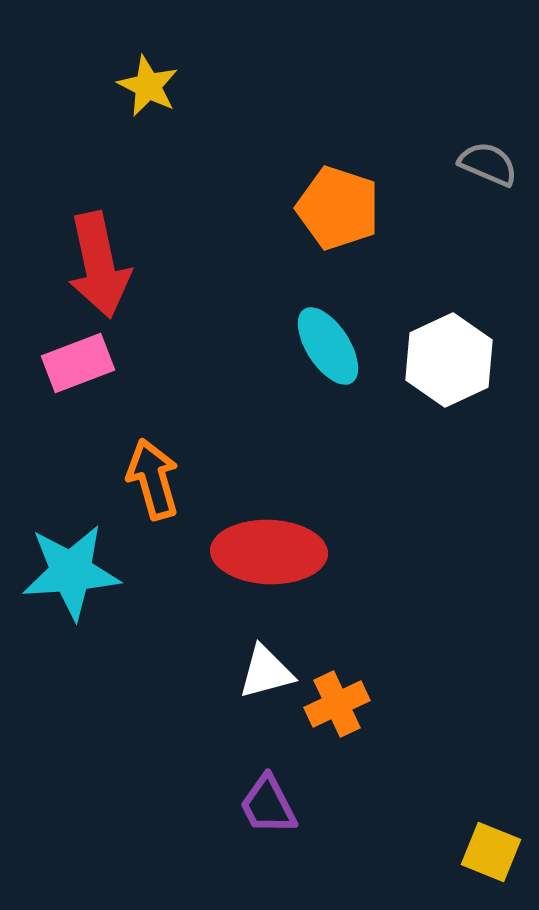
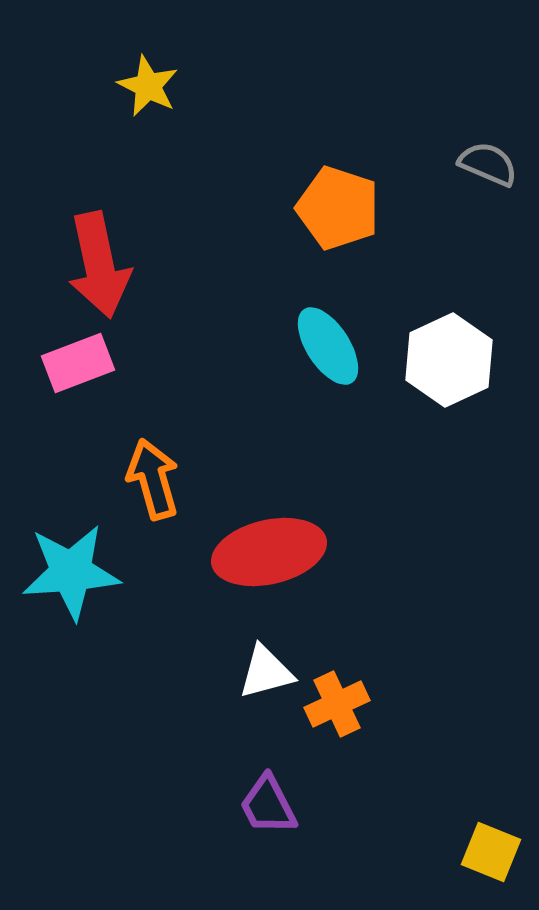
red ellipse: rotated 15 degrees counterclockwise
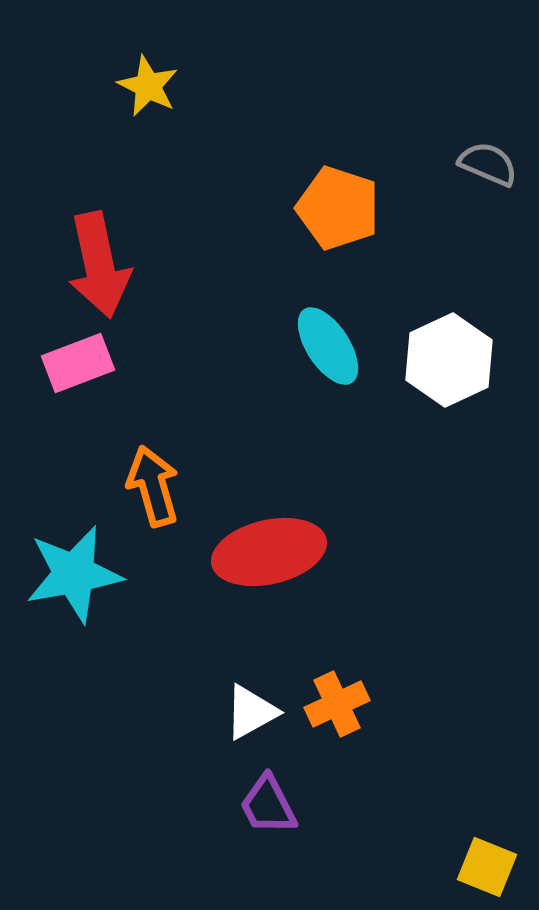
orange arrow: moved 7 px down
cyan star: moved 3 px right, 2 px down; rotated 6 degrees counterclockwise
white triangle: moved 15 px left, 40 px down; rotated 14 degrees counterclockwise
yellow square: moved 4 px left, 15 px down
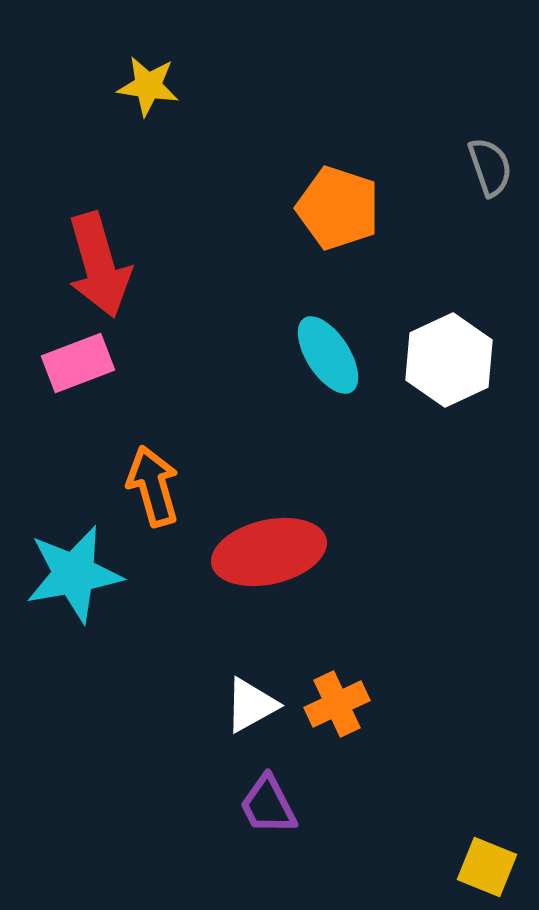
yellow star: rotated 18 degrees counterclockwise
gray semicircle: moved 2 px right, 3 px down; rotated 48 degrees clockwise
red arrow: rotated 4 degrees counterclockwise
cyan ellipse: moved 9 px down
white triangle: moved 7 px up
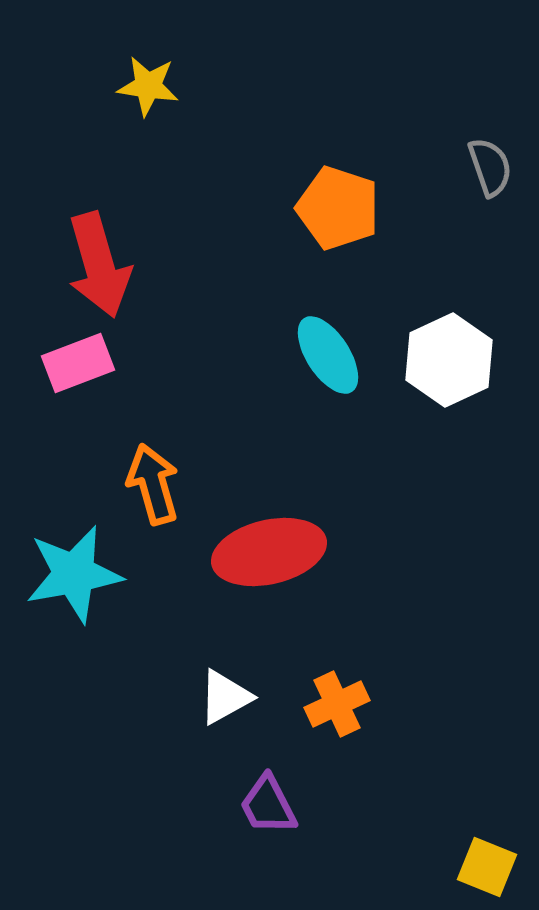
orange arrow: moved 2 px up
white triangle: moved 26 px left, 8 px up
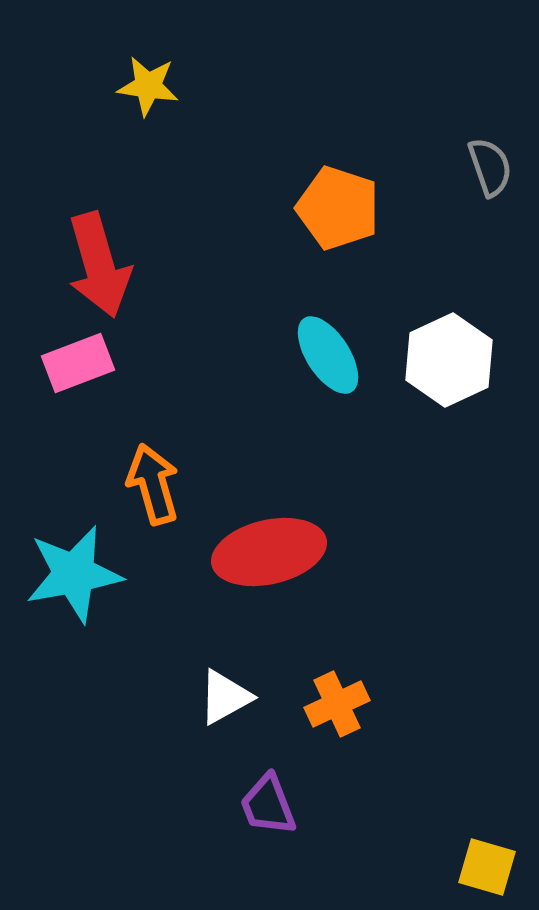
purple trapezoid: rotated 6 degrees clockwise
yellow square: rotated 6 degrees counterclockwise
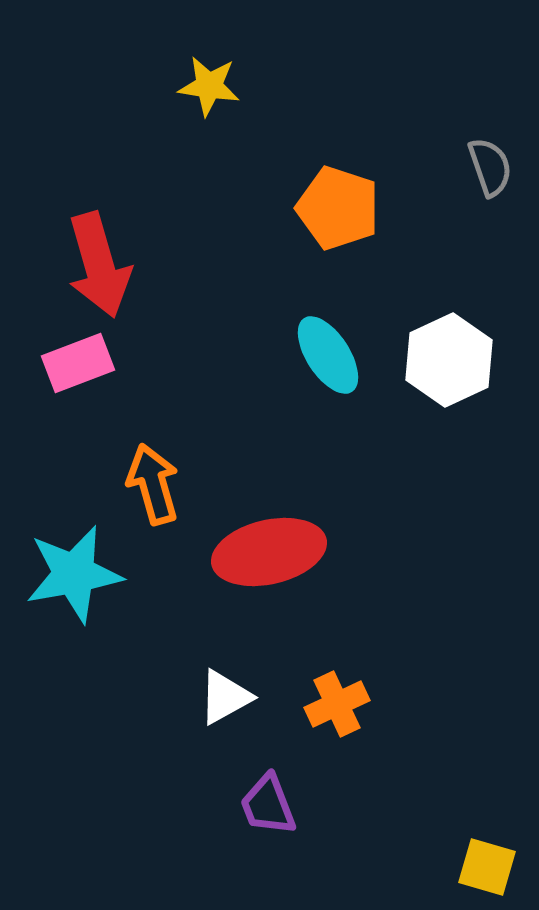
yellow star: moved 61 px right
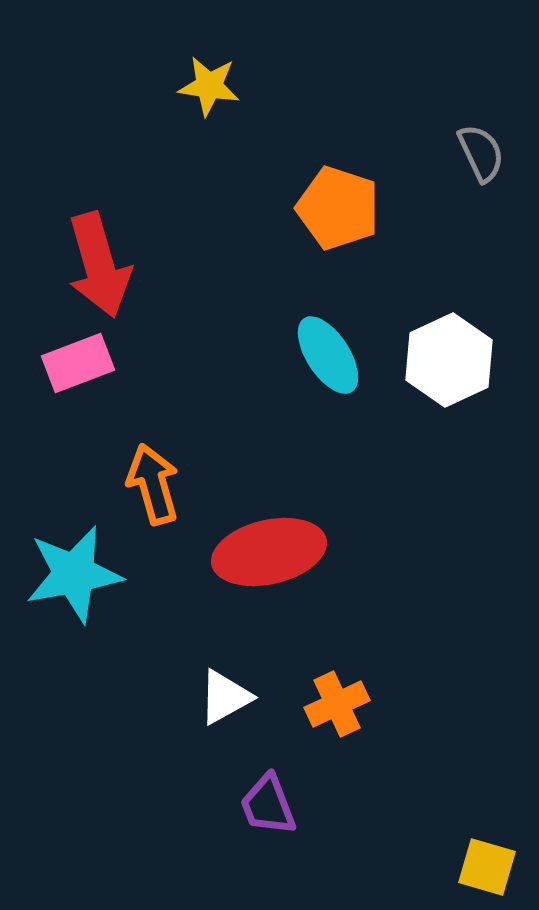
gray semicircle: moved 9 px left, 14 px up; rotated 6 degrees counterclockwise
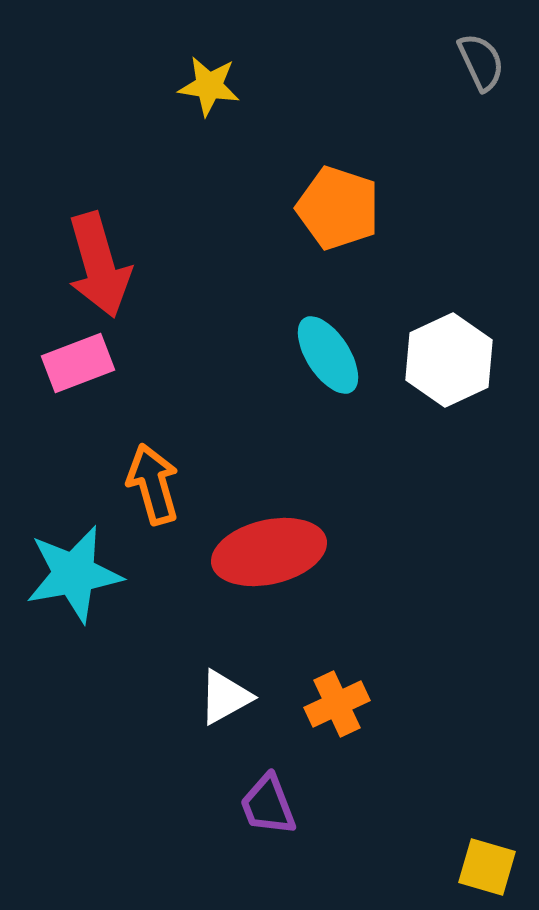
gray semicircle: moved 91 px up
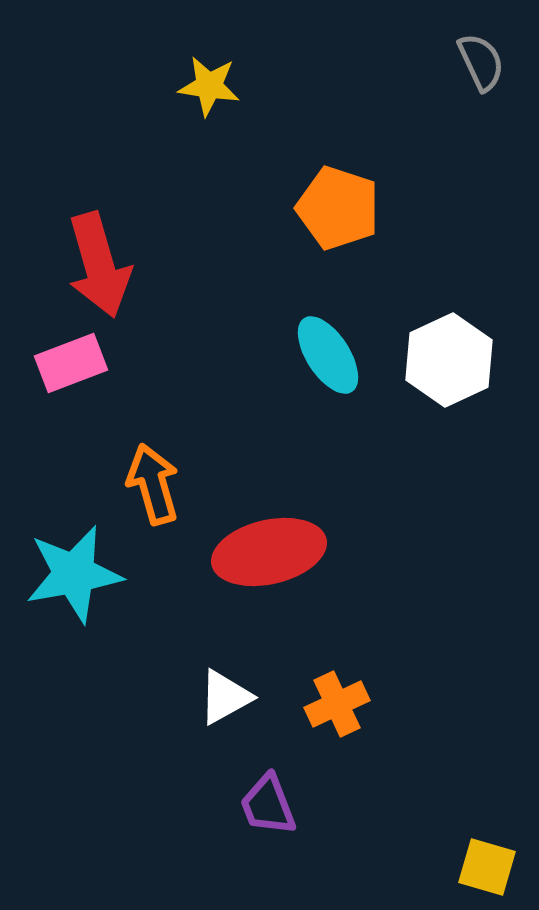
pink rectangle: moved 7 px left
